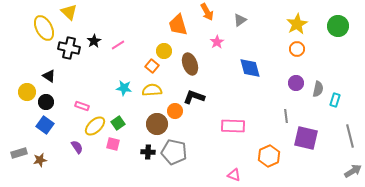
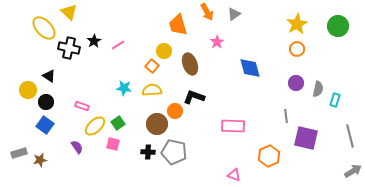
gray triangle at (240, 20): moved 6 px left, 6 px up
yellow ellipse at (44, 28): rotated 15 degrees counterclockwise
yellow circle at (27, 92): moved 1 px right, 2 px up
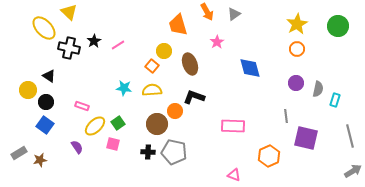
gray rectangle at (19, 153): rotated 14 degrees counterclockwise
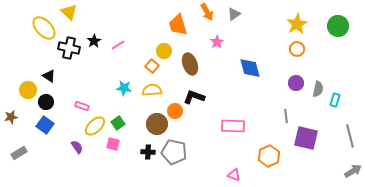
brown star at (40, 160): moved 29 px left, 43 px up
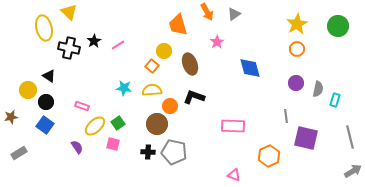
yellow ellipse at (44, 28): rotated 30 degrees clockwise
orange circle at (175, 111): moved 5 px left, 5 px up
gray line at (350, 136): moved 1 px down
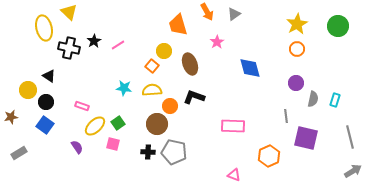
gray semicircle at (318, 89): moved 5 px left, 10 px down
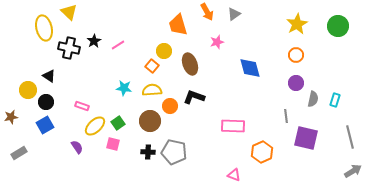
pink star at (217, 42): rotated 16 degrees clockwise
orange circle at (297, 49): moved 1 px left, 6 px down
brown circle at (157, 124): moved 7 px left, 3 px up
blue square at (45, 125): rotated 24 degrees clockwise
orange hexagon at (269, 156): moved 7 px left, 4 px up
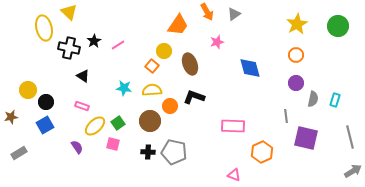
orange trapezoid at (178, 25): rotated 130 degrees counterclockwise
black triangle at (49, 76): moved 34 px right
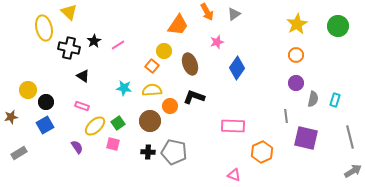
blue diamond at (250, 68): moved 13 px left; rotated 50 degrees clockwise
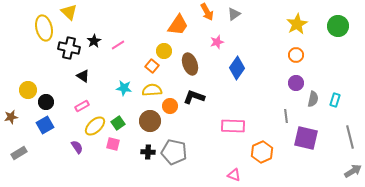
pink rectangle at (82, 106): rotated 48 degrees counterclockwise
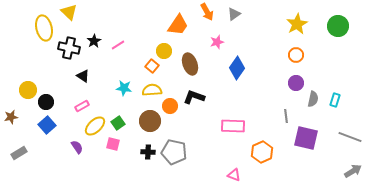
blue square at (45, 125): moved 2 px right; rotated 12 degrees counterclockwise
gray line at (350, 137): rotated 55 degrees counterclockwise
